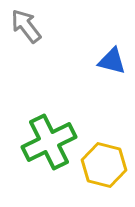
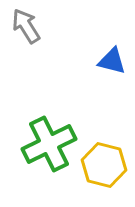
gray arrow: rotated 6 degrees clockwise
green cross: moved 2 px down
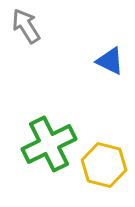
blue triangle: moved 2 px left; rotated 12 degrees clockwise
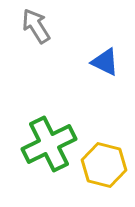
gray arrow: moved 10 px right
blue triangle: moved 5 px left, 1 px down
